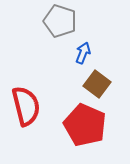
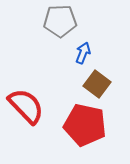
gray pentagon: rotated 20 degrees counterclockwise
red semicircle: rotated 30 degrees counterclockwise
red pentagon: rotated 12 degrees counterclockwise
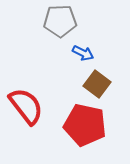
blue arrow: rotated 95 degrees clockwise
red semicircle: rotated 6 degrees clockwise
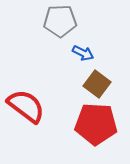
red semicircle: rotated 15 degrees counterclockwise
red pentagon: moved 11 px right, 1 px up; rotated 9 degrees counterclockwise
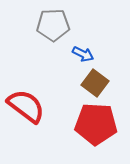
gray pentagon: moved 7 px left, 4 px down
blue arrow: moved 1 px down
brown square: moved 2 px left, 1 px up
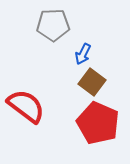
blue arrow: rotated 90 degrees clockwise
brown square: moved 3 px left, 1 px up
red pentagon: moved 2 px right, 1 px up; rotated 21 degrees clockwise
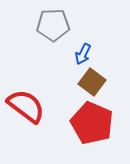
red pentagon: moved 6 px left
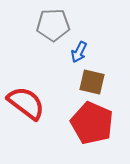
blue arrow: moved 4 px left, 2 px up
brown square: rotated 24 degrees counterclockwise
red semicircle: moved 3 px up
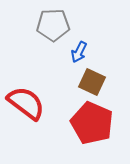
brown square: rotated 12 degrees clockwise
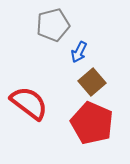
gray pentagon: rotated 12 degrees counterclockwise
brown square: rotated 24 degrees clockwise
red semicircle: moved 3 px right
